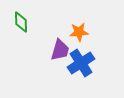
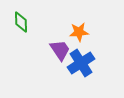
purple trapezoid: rotated 50 degrees counterclockwise
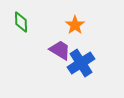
orange star: moved 4 px left, 7 px up; rotated 30 degrees counterclockwise
purple trapezoid: rotated 25 degrees counterclockwise
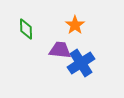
green diamond: moved 5 px right, 7 px down
purple trapezoid: rotated 25 degrees counterclockwise
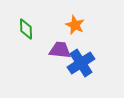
orange star: rotated 12 degrees counterclockwise
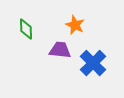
blue cross: moved 12 px right; rotated 12 degrees counterclockwise
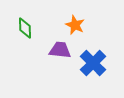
green diamond: moved 1 px left, 1 px up
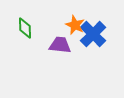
purple trapezoid: moved 5 px up
blue cross: moved 29 px up
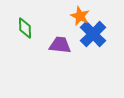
orange star: moved 5 px right, 9 px up
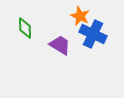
blue cross: rotated 20 degrees counterclockwise
purple trapezoid: rotated 25 degrees clockwise
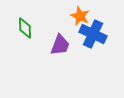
purple trapezoid: rotated 80 degrees clockwise
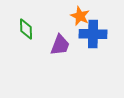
green diamond: moved 1 px right, 1 px down
blue cross: rotated 24 degrees counterclockwise
